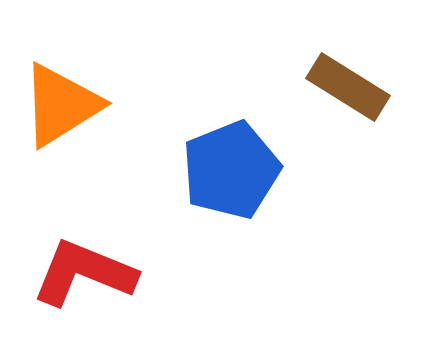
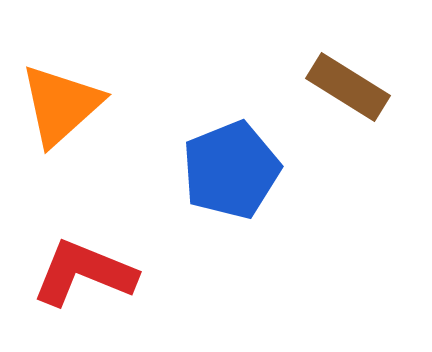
orange triangle: rotated 10 degrees counterclockwise
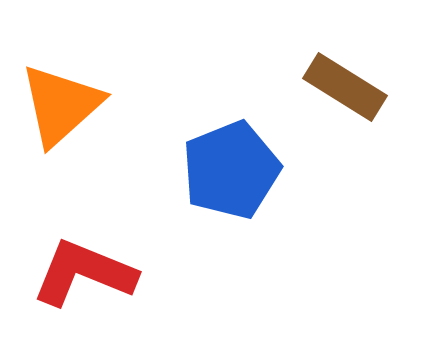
brown rectangle: moved 3 px left
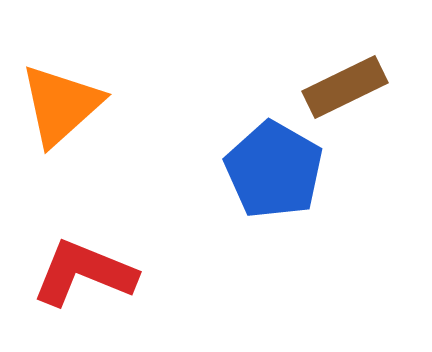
brown rectangle: rotated 58 degrees counterclockwise
blue pentagon: moved 43 px right; rotated 20 degrees counterclockwise
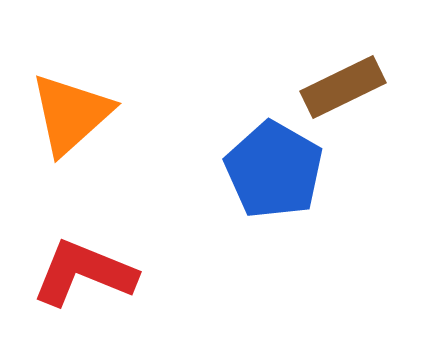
brown rectangle: moved 2 px left
orange triangle: moved 10 px right, 9 px down
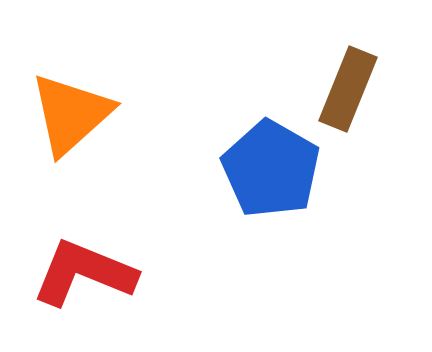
brown rectangle: moved 5 px right, 2 px down; rotated 42 degrees counterclockwise
blue pentagon: moved 3 px left, 1 px up
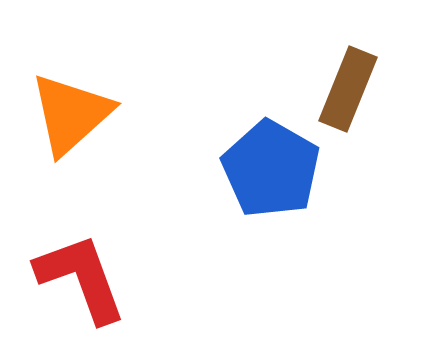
red L-shape: moved 3 px left, 5 px down; rotated 48 degrees clockwise
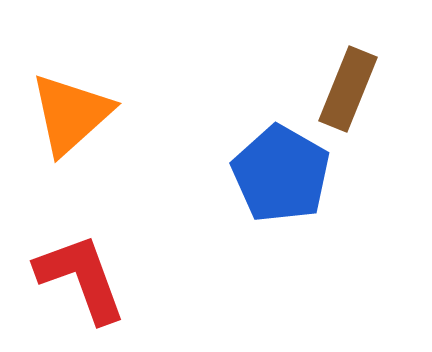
blue pentagon: moved 10 px right, 5 px down
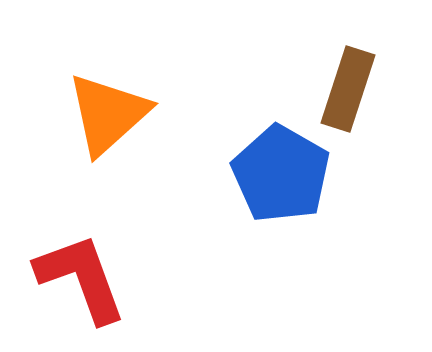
brown rectangle: rotated 4 degrees counterclockwise
orange triangle: moved 37 px right
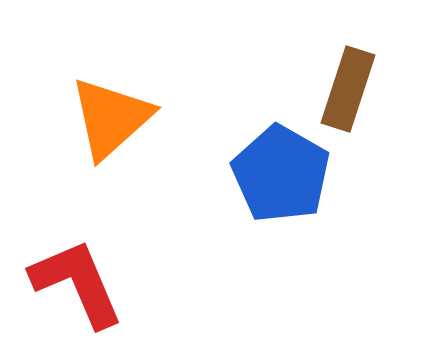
orange triangle: moved 3 px right, 4 px down
red L-shape: moved 4 px left, 5 px down; rotated 3 degrees counterclockwise
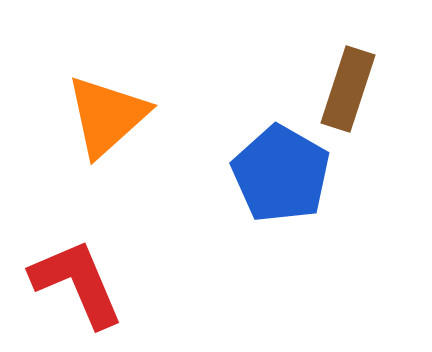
orange triangle: moved 4 px left, 2 px up
